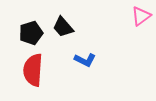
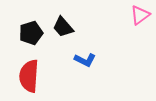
pink triangle: moved 1 px left, 1 px up
red semicircle: moved 4 px left, 6 px down
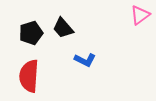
black trapezoid: moved 1 px down
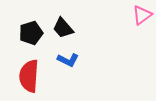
pink triangle: moved 2 px right
blue L-shape: moved 17 px left
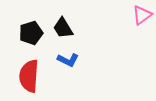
black trapezoid: rotated 10 degrees clockwise
